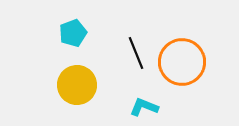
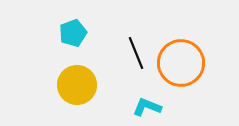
orange circle: moved 1 px left, 1 px down
cyan L-shape: moved 3 px right
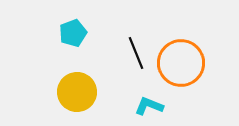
yellow circle: moved 7 px down
cyan L-shape: moved 2 px right, 1 px up
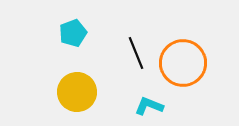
orange circle: moved 2 px right
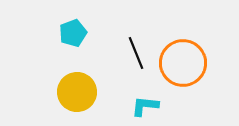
cyan L-shape: moved 4 px left; rotated 16 degrees counterclockwise
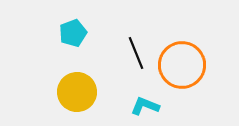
orange circle: moved 1 px left, 2 px down
cyan L-shape: rotated 16 degrees clockwise
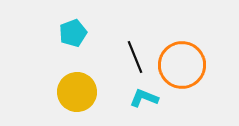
black line: moved 1 px left, 4 px down
cyan L-shape: moved 1 px left, 8 px up
